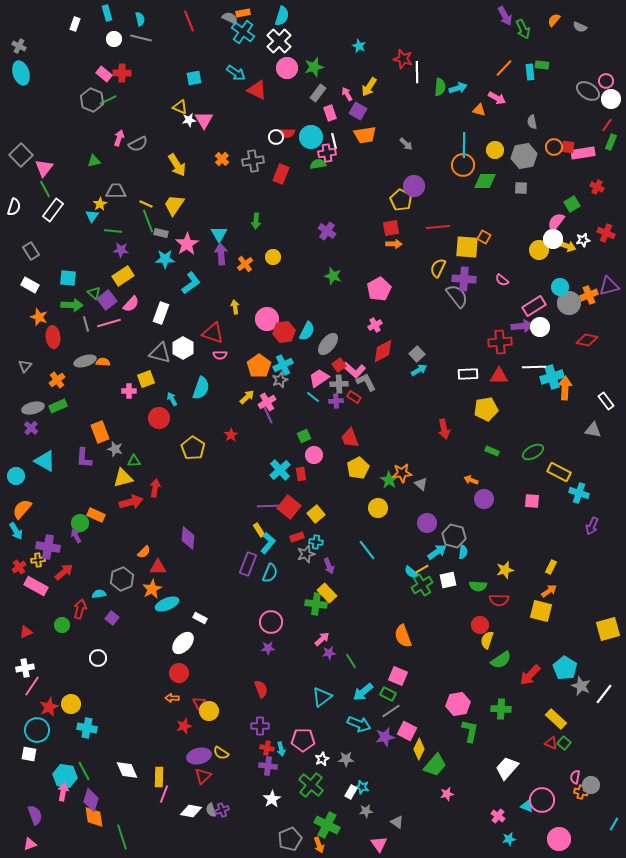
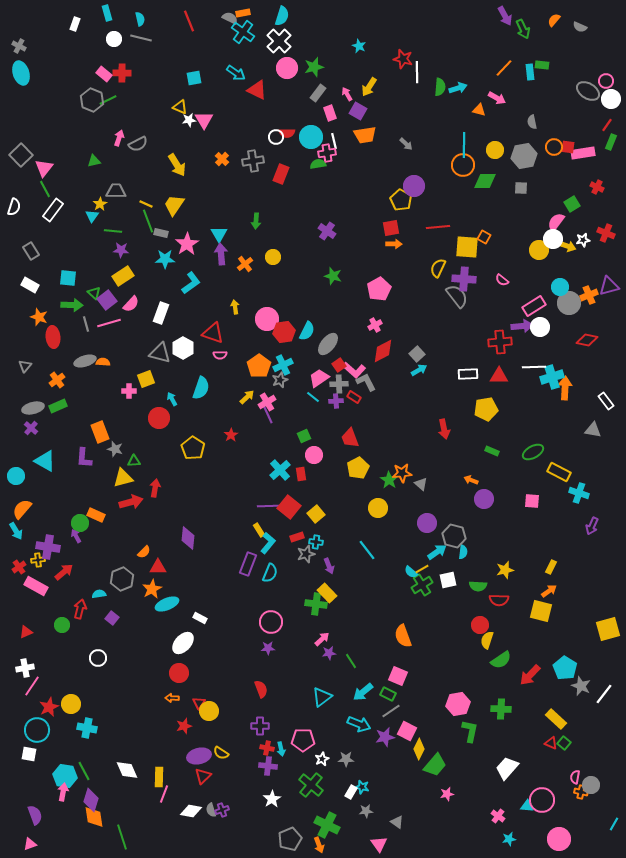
cyan triangle at (527, 806): rotated 16 degrees counterclockwise
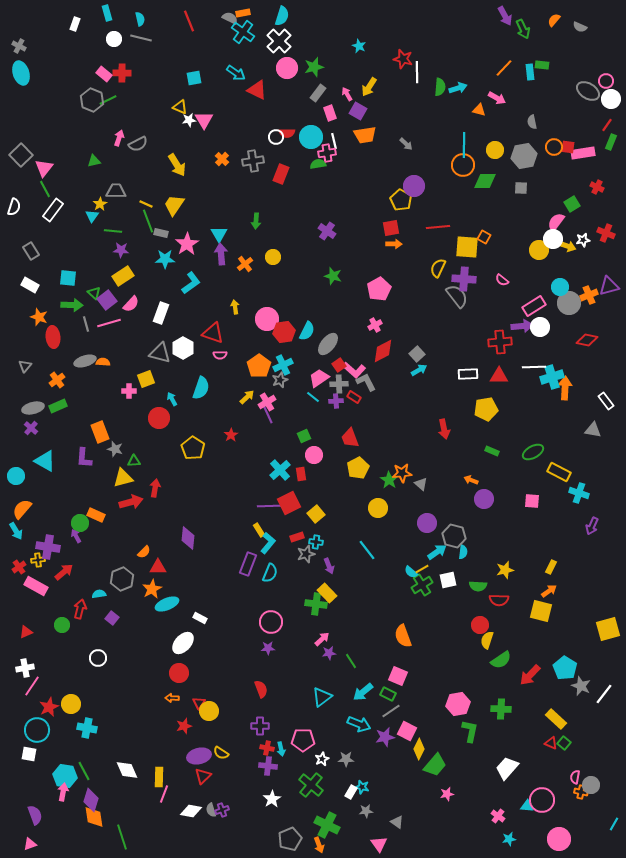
red square at (289, 507): moved 4 px up; rotated 25 degrees clockwise
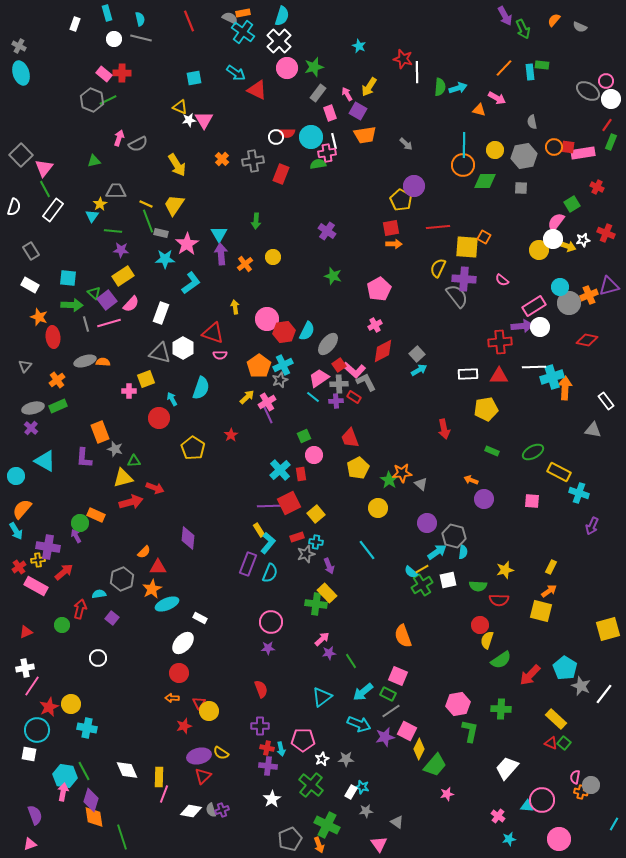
red arrow at (155, 488): rotated 102 degrees clockwise
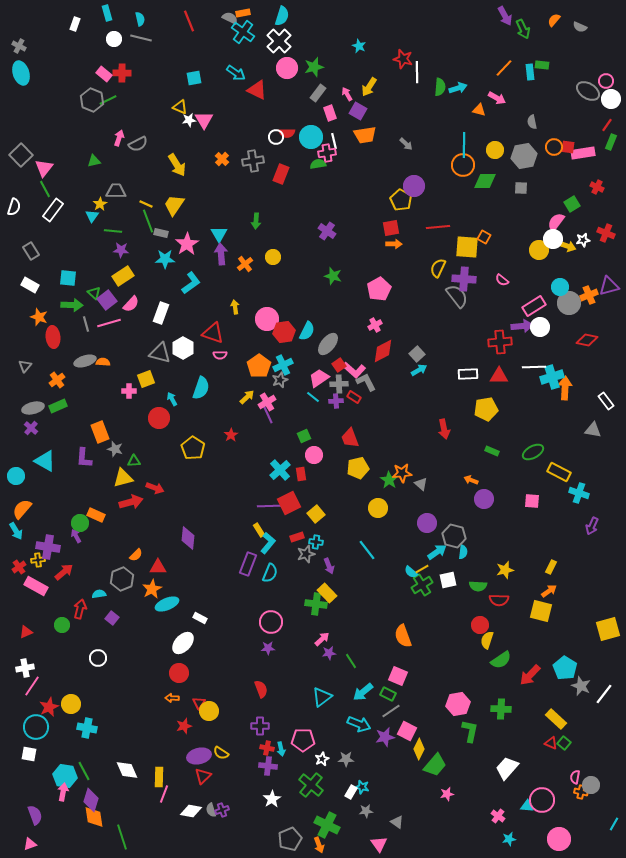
yellow pentagon at (358, 468): rotated 15 degrees clockwise
orange semicircle at (144, 552): moved 8 px left, 3 px down
cyan circle at (37, 730): moved 1 px left, 3 px up
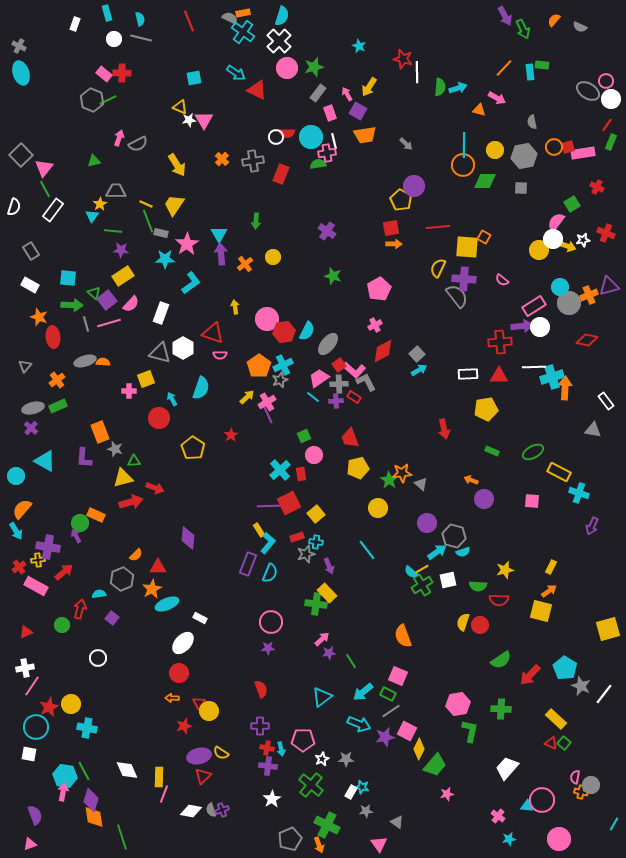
red square at (568, 147): rotated 24 degrees counterclockwise
cyan semicircle at (463, 552): rotated 64 degrees clockwise
yellow semicircle at (487, 640): moved 24 px left, 18 px up
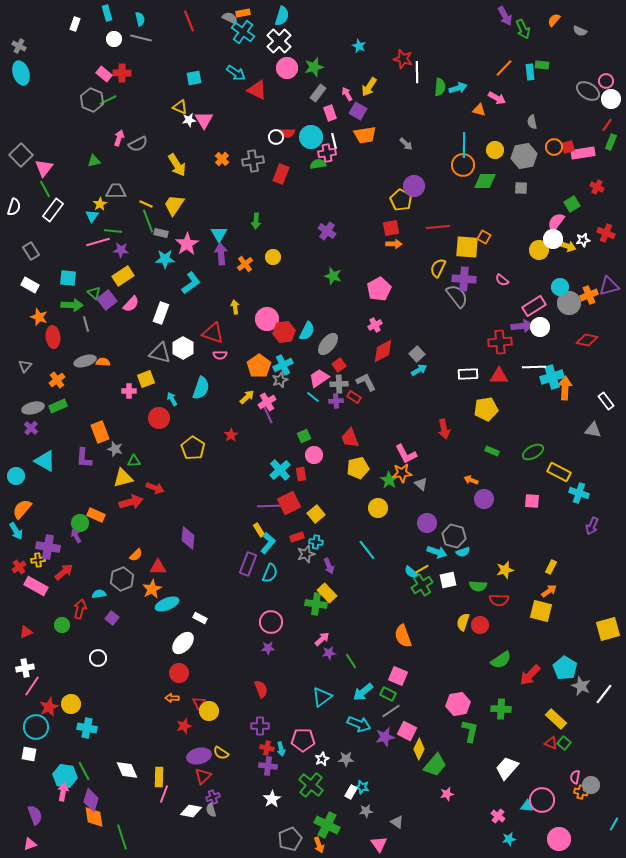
gray semicircle at (580, 27): moved 4 px down
pink line at (109, 323): moved 11 px left, 81 px up
pink L-shape at (354, 370): moved 52 px right, 84 px down; rotated 20 degrees clockwise
cyan arrow at (437, 552): rotated 54 degrees clockwise
purple cross at (222, 810): moved 9 px left, 13 px up
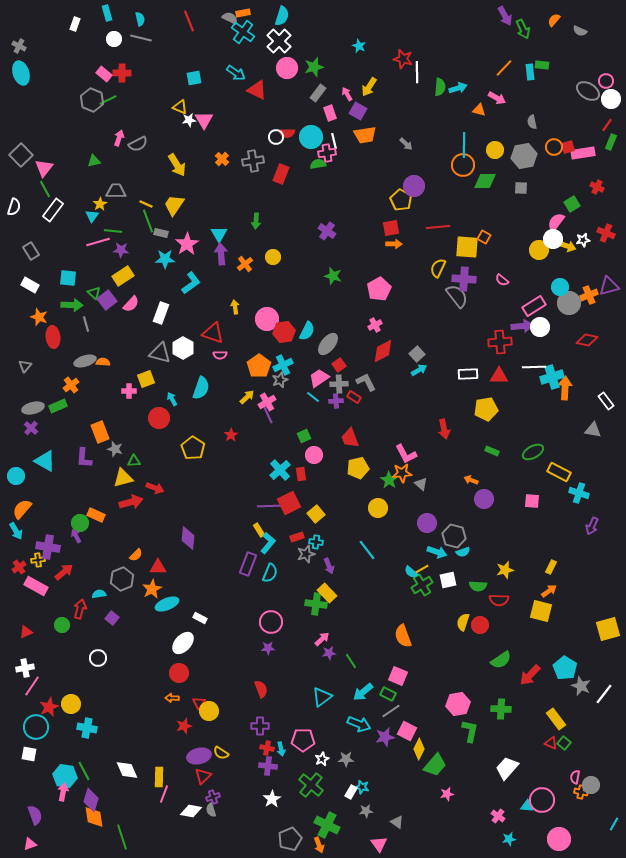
orange cross at (57, 380): moved 14 px right, 5 px down
yellow rectangle at (556, 719): rotated 10 degrees clockwise
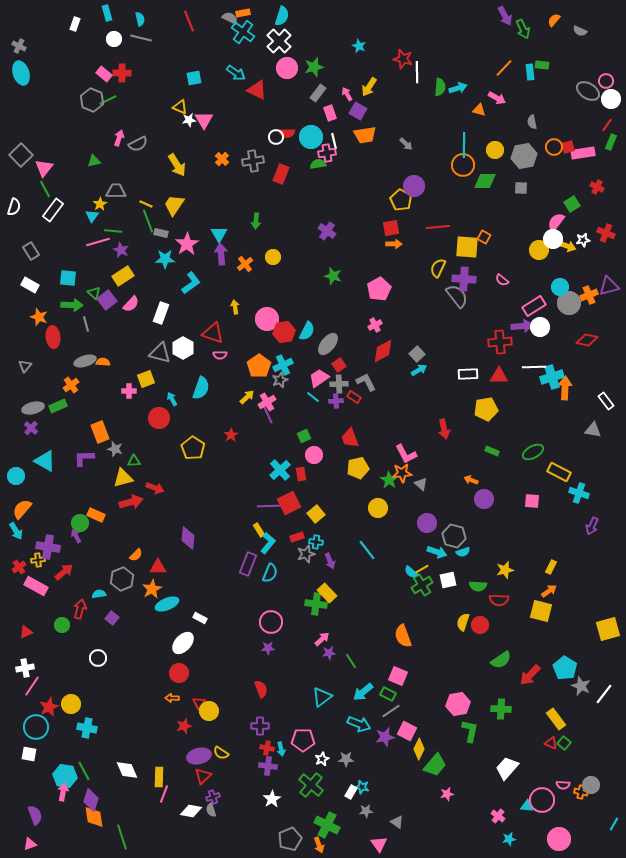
purple star at (121, 250): rotated 21 degrees clockwise
purple L-shape at (84, 458): rotated 85 degrees clockwise
purple arrow at (329, 566): moved 1 px right, 5 px up
pink semicircle at (575, 777): moved 12 px left, 8 px down; rotated 96 degrees counterclockwise
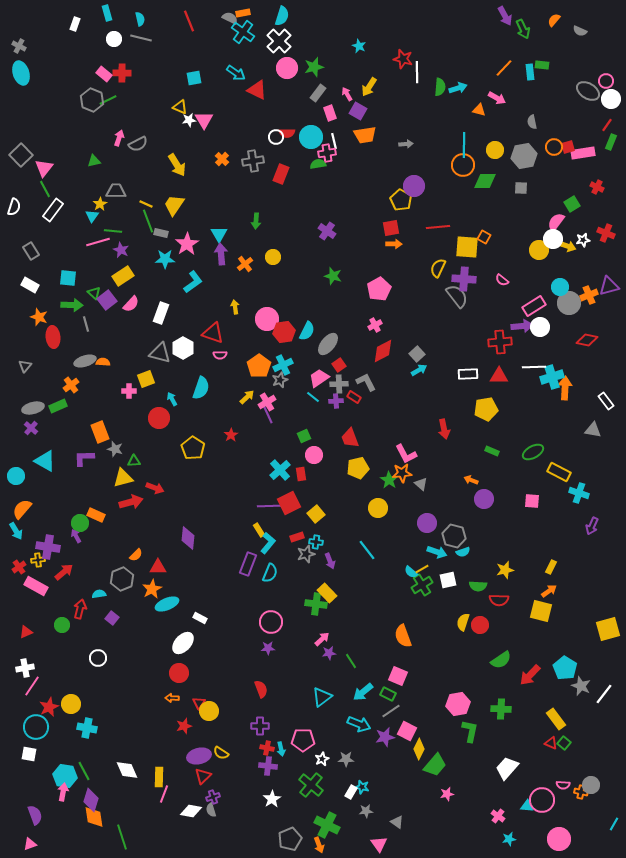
gray arrow at (406, 144): rotated 48 degrees counterclockwise
cyan L-shape at (191, 283): moved 2 px right, 1 px up
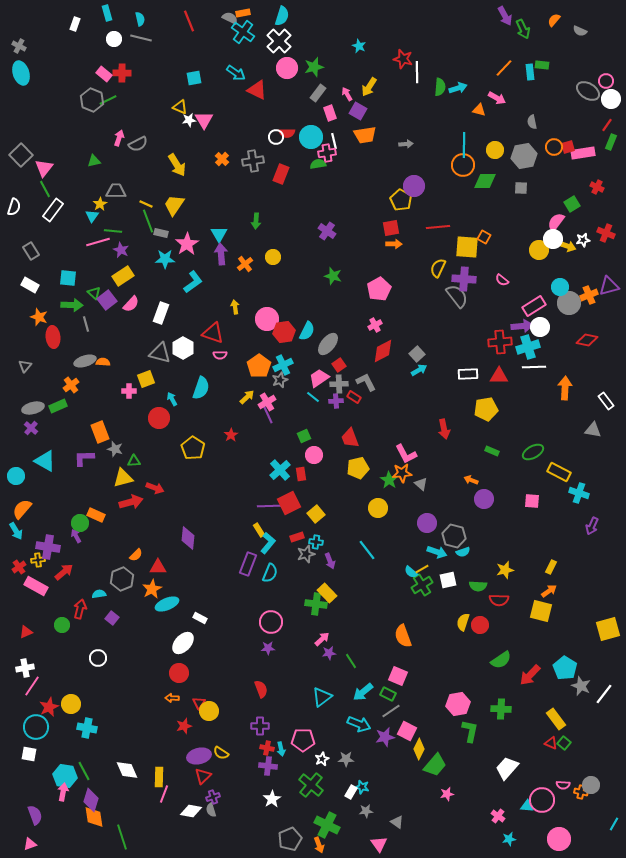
cyan cross at (552, 377): moved 24 px left, 30 px up
